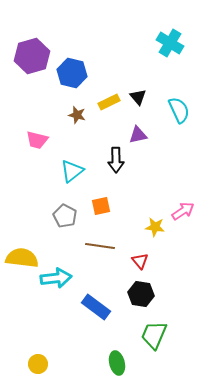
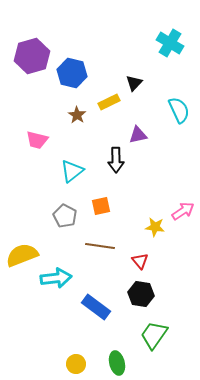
black triangle: moved 4 px left, 14 px up; rotated 24 degrees clockwise
brown star: rotated 18 degrees clockwise
yellow semicircle: moved 3 px up; rotated 28 degrees counterclockwise
green trapezoid: rotated 12 degrees clockwise
yellow circle: moved 38 px right
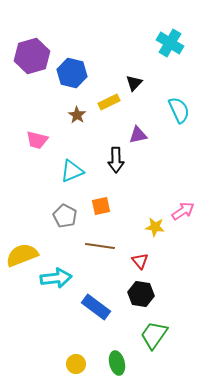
cyan triangle: rotated 15 degrees clockwise
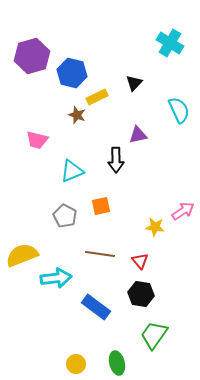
yellow rectangle: moved 12 px left, 5 px up
brown star: rotated 12 degrees counterclockwise
brown line: moved 8 px down
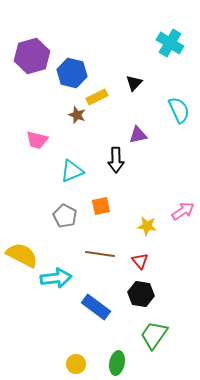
yellow star: moved 8 px left, 1 px up
yellow semicircle: rotated 48 degrees clockwise
green ellipse: rotated 25 degrees clockwise
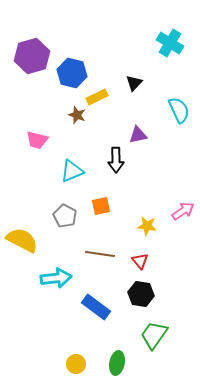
yellow semicircle: moved 15 px up
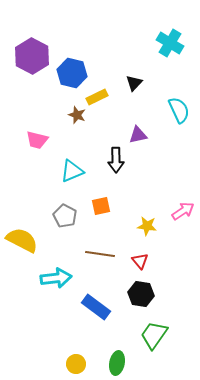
purple hexagon: rotated 16 degrees counterclockwise
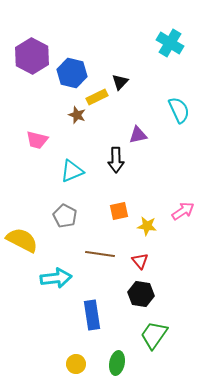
black triangle: moved 14 px left, 1 px up
orange square: moved 18 px right, 5 px down
blue rectangle: moved 4 px left, 8 px down; rotated 44 degrees clockwise
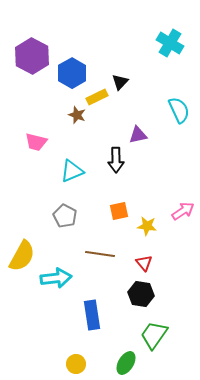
blue hexagon: rotated 16 degrees clockwise
pink trapezoid: moved 1 px left, 2 px down
yellow semicircle: moved 16 px down; rotated 92 degrees clockwise
red triangle: moved 4 px right, 2 px down
green ellipse: moved 9 px right; rotated 20 degrees clockwise
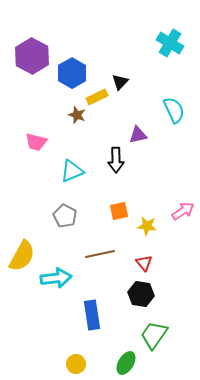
cyan semicircle: moved 5 px left
brown line: rotated 20 degrees counterclockwise
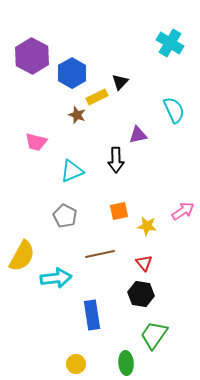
green ellipse: rotated 35 degrees counterclockwise
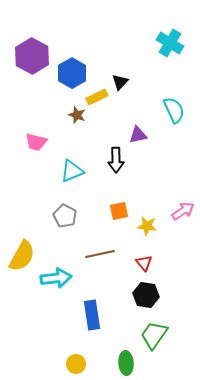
black hexagon: moved 5 px right, 1 px down
